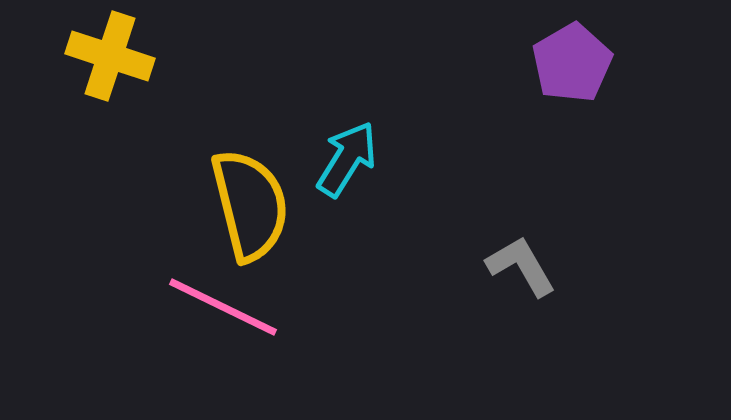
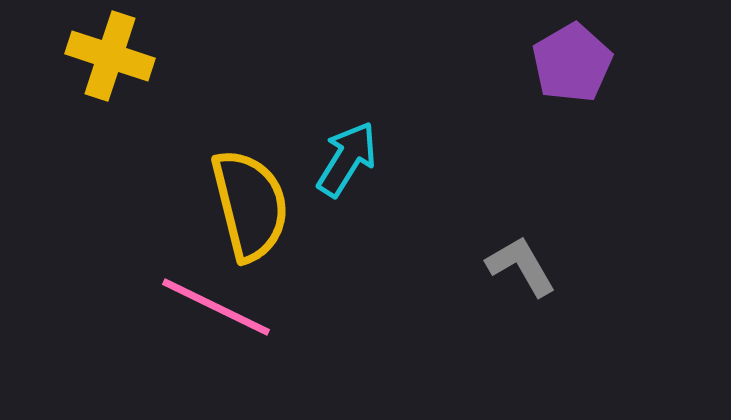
pink line: moved 7 px left
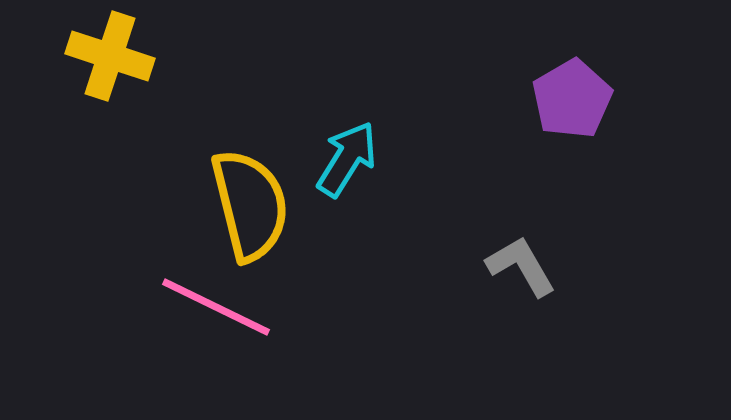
purple pentagon: moved 36 px down
